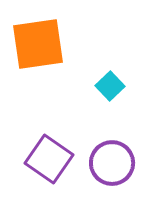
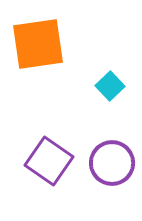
purple square: moved 2 px down
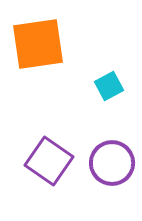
cyan square: moved 1 px left; rotated 16 degrees clockwise
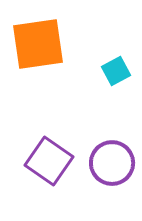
cyan square: moved 7 px right, 15 px up
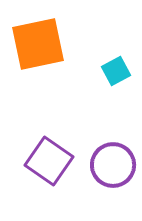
orange square: rotated 4 degrees counterclockwise
purple circle: moved 1 px right, 2 px down
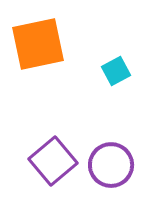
purple square: moved 4 px right; rotated 15 degrees clockwise
purple circle: moved 2 px left
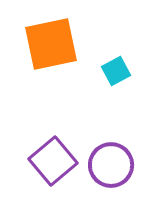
orange square: moved 13 px right
